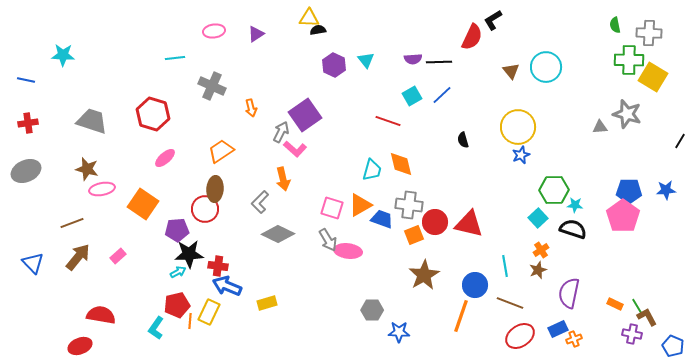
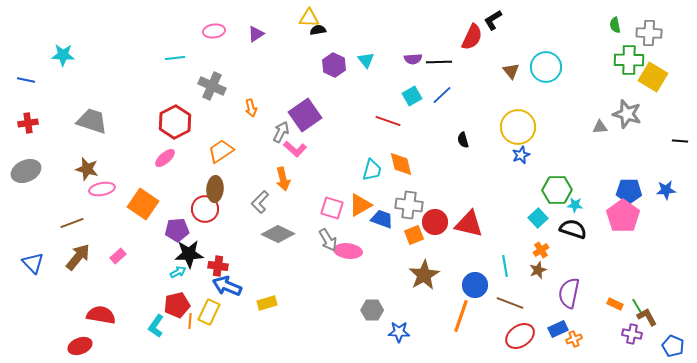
red hexagon at (153, 114): moved 22 px right, 8 px down; rotated 16 degrees clockwise
black line at (680, 141): rotated 63 degrees clockwise
green hexagon at (554, 190): moved 3 px right
cyan L-shape at (156, 328): moved 2 px up
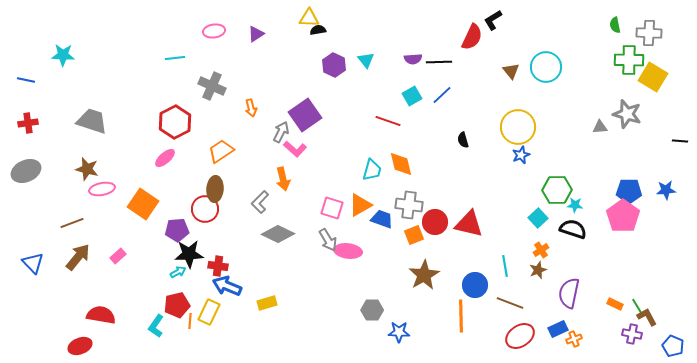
orange line at (461, 316): rotated 20 degrees counterclockwise
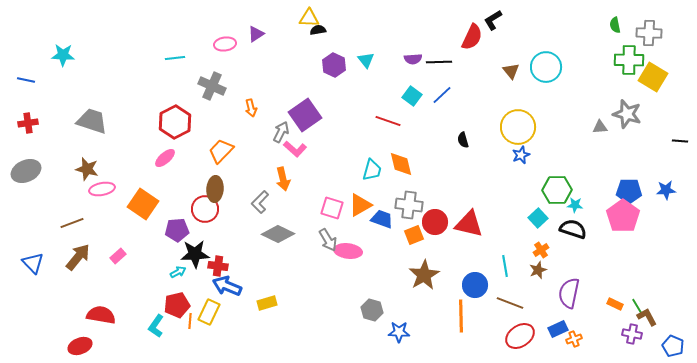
pink ellipse at (214, 31): moved 11 px right, 13 px down
cyan square at (412, 96): rotated 24 degrees counterclockwise
orange trapezoid at (221, 151): rotated 12 degrees counterclockwise
black star at (189, 254): moved 6 px right
gray hexagon at (372, 310): rotated 15 degrees clockwise
